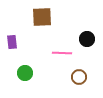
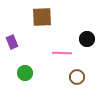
purple rectangle: rotated 16 degrees counterclockwise
brown circle: moved 2 px left
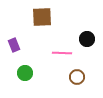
purple rectangle: moved 2 px right, 3 px down
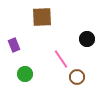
pink line: moved 1 px left, 6 px down; rotated 54 degrees clockwise
green circle: moved 1 px down
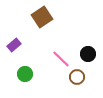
brown square: rotated 30 degrees counterclockwise
black circle: moved 1 px right, 15 px down
purple rectangle: rotated 72 degrees clockwise
pink line: rotated 12 degrees counterclockwise
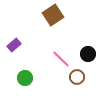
brown square: moved 11 px right, 2 px up
green circle: moved 4 px down
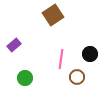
black circle: moved 2 px right
pink line: rotated 54 degrees clockwise
